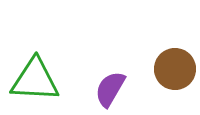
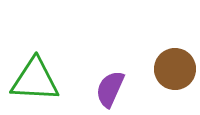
purple semicircle: rotated 6 degrees counterclockwise
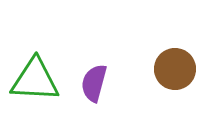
purple semicircle: moved 16 px left, 6 px up; rotated 9 degrees counterclockwise
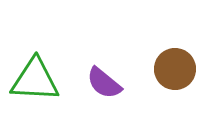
purple semicircle: moved 10 px right; rotated 66 degrees counterclockwise
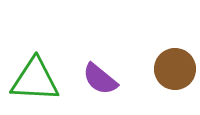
purple semicircle: moved 4 px left, 4 px up
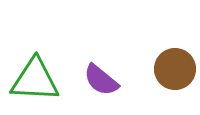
purple semicircle: moved 1 px right, 1 px down
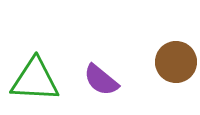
brown circle: moved 1 px right, 7 px up
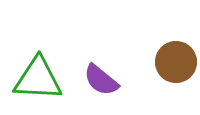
green triangle: moved 3 px right, 1 px up
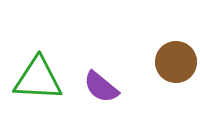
purple semicircle: moved 7 px down
